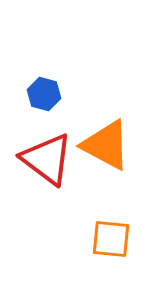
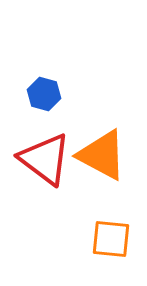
orange triangle: moved 4 px left, 10 px down
red triangle: moved 2 px left
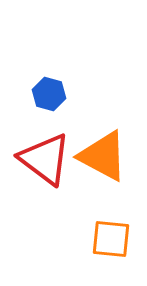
blue hexagon: moved 5 px right
orange triangle: moved 1 px right, 1 px down
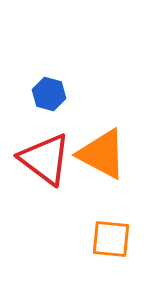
orange triangle: moved 1 px left, 2 px up
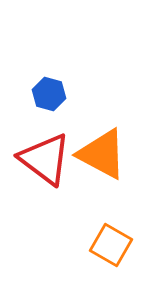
orange square: moved 6 px down; rotated 24 degrees clockwise
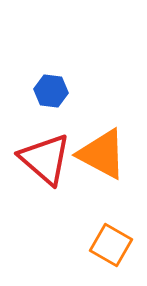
blue hexagon: moved 2 px right, 3 px up; rotated 8 degrees counterclockwise
red triangle: rotated 4 degrees clockwise
